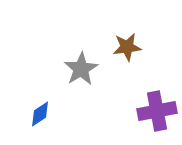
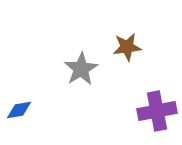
blue diamond: moved 21 px left, 4 px up; rotated 24 degrees clockwise
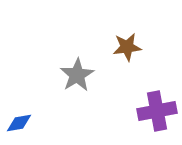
gray star: moved 4 px left, 6 px down
blue diamond: moved 13 px down
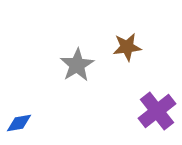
gray star: moved 10 px up
purple cross: rotated 27 degrees counterclockwise
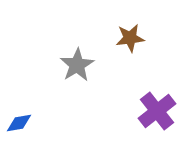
brown star: moved 3 px right, 9 px up
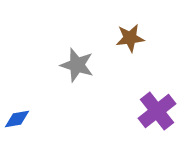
gray star: rotated 24 degrees counterclockwise
blue diamond: moved 2 px left, 4 px up
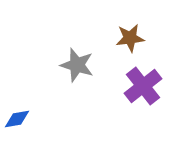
purple cross: moved 14 px left, 25 px up
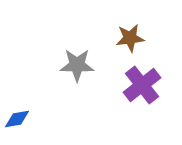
gray star: rotated 16 degrees counterclockwise
purple cross: moved 1 px left, 1 px up
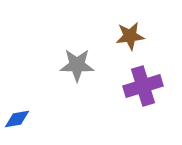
brown star: moved 2 px up
purple cross: moved 1 px right, 1 px down; rotated 21 degrees clockwise
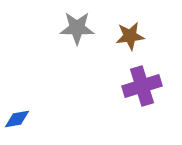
gray star: moved 37 px up
purple cross: moved 1 px left
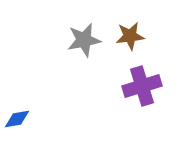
gray star: moved 7 px right, 12 px down; rotated 12 degrees counterclockwise
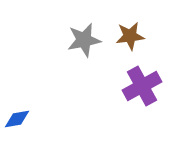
purple cross: rotated 12 degrees counterclockwise
